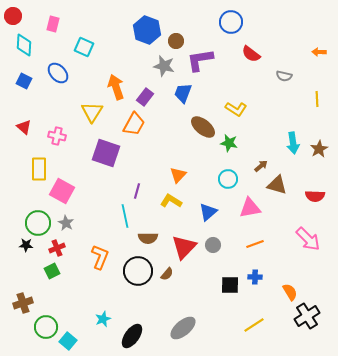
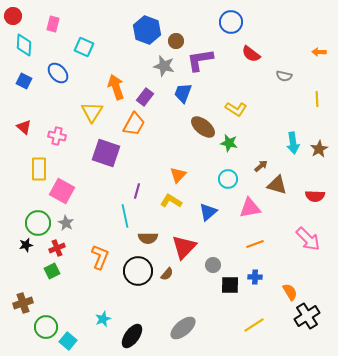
black star at (26, 245): rotated 16 degrees counterclockwise
gray circle at (213, 245): moved 20 px down
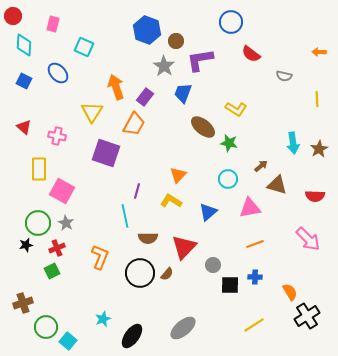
gray star at (164, 66): rotated 20 degrees clockwise
black circle at (138, 271): moved 2 px right, 2 px down
